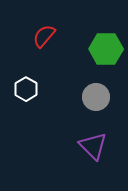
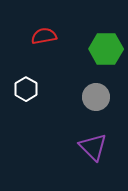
red semicircle: rotated 40 degrees clockwise
purple triangle: moved 1 px down
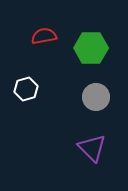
green hexagon: moved 15 px left, 1 px up
white hexagon: rotated 15 degrees clockwise
purple triangle: moved 1 px left, 1 px down
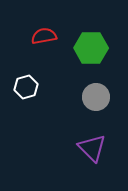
white hexagon: moved 2 px up
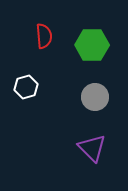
red semicircle: rotated 95 degrees clockwise
green hexagon: moved 1 px right, 3 px up
gray circle: moved 1 px left
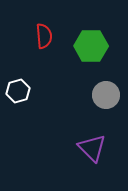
green hexagon: moved 1 px left, 1 px down
white hexagon: moved 8 px left, 4 px down
gray circle: moved 11 px right, 2 px up
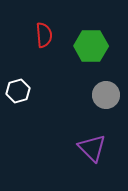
red semicircle: moved 1 px up
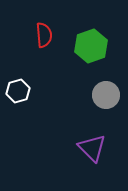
green hexagon: rotated 20 degrees counterclockwise
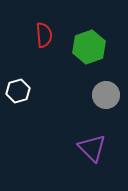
green hexagon: moved 2 px left, 1 px down
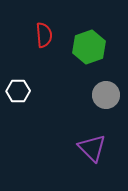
white hexagon: rotated 15 degrees clockwise
